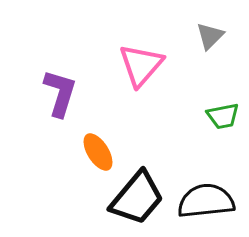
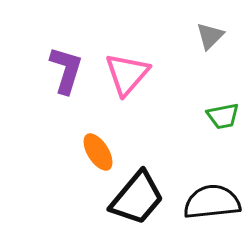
pink triangle: moved 14 px left, 9 px down
purple L-shape: moved 6 px right, 23 px up
black semicircle: moved 6 px right, 1 px down
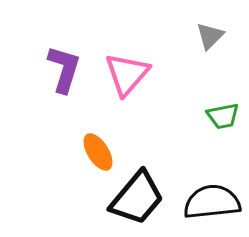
purple L-shape: moved 2 px left, 1 px up
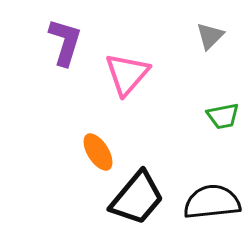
purple L-shape: moved 1 px right, 27 px up
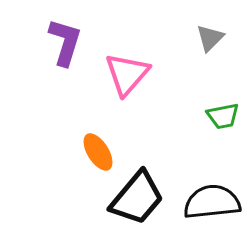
gray triangle: moved 2 px down
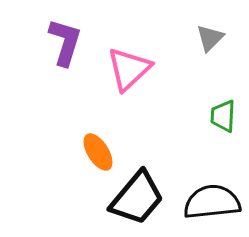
pink triangle: moved 2 px right, 5 px up; rotated 6 degrees clockwise
green trapezoid: rotated 104 degrees clockwise
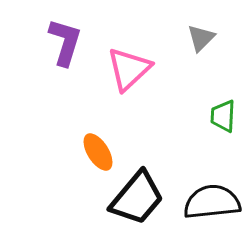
gray triangle: moved 9 px left
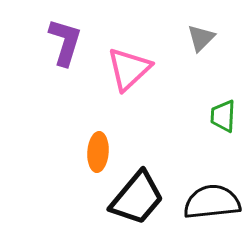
orange ellipse: rotated 36 degrees clockwise
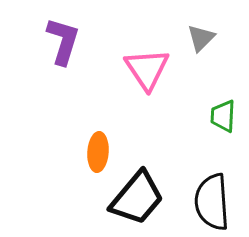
purple L-shape: moved 2 px left, 1 px up
pink triangle: moved 18 px right; rotated 21 degrees counterclockwise
black semicircle: rotated 88 degrees counterclockwise
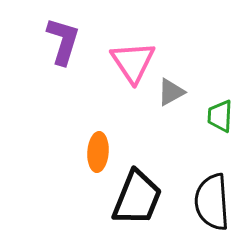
gray triangle: moved 30 px left, 54 px down; rotated 16 degrees clockwise
pink triangle: moved 14 px left, 7 px up
green trapezoid: moved 3 px left
black trapezoid: rotated 18 degrees counterclockwise
